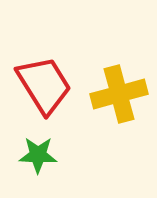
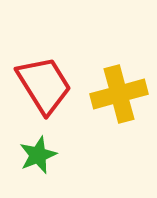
green star: rotated 24 degrees counterclockwise
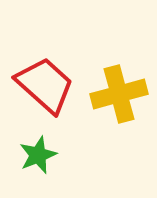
red trapezoid: moved 1 px right; rotated 16 degrees counterclockwise
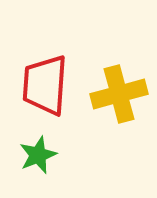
red trapezoid: rotated 128 degrees counterclockwise
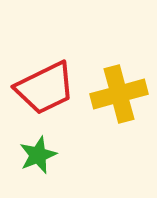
red trapezoid: moved 3 px down; rotated 120 degrees counterclockwise
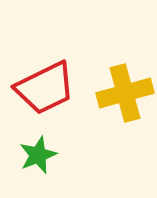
yellow cross: moved 6 px right, 1 px up
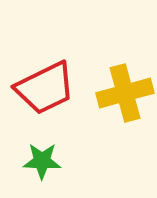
green star: moved 4 px right, 6 px down; rotated 24 degrees clockwise
